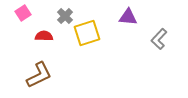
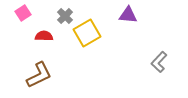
purple triangle: moved 2 px up
yellow square: rotated 12 degrees counterclockwise
gray L-shape: moved 23 px down
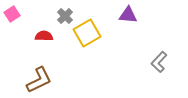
pink square: moved 11 px left, 1 px down
brown L-shape: moved 5 px down
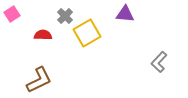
purple triangle: moved 3 px left, 1 px up
red semicircle: moved 1 px left, 1 px up
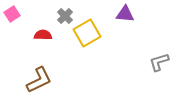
gray L-shape: rotated 30 degrees clockwise
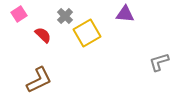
pink square: moved 7 px right
red semicircle: rotated 42 degrees clockwise
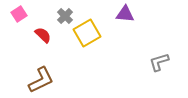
brown L-shape: moved 2 px right
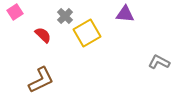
pink square: moved 4 px left, 2 px up
gray L-shape: rotated 45 degrees clockwise
